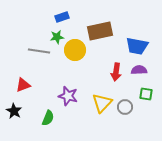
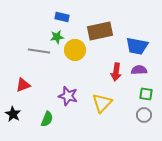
blue rectangle: rotated 32 degrees clockwise
gray circle: moved 19 px right, 8 px down
black star: moved 1 px left, 3 px down
green semicircle: moved 1 px left, 1 px down
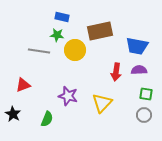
green star: moved 2 px up; rotated 16 degrees clockwise
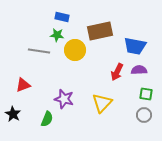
blue trapezoid: moved 2 px left
red arrow: moved 1 px right; rotated 18 degrees clockwise
purple star: moved 4 px left, 3 px down
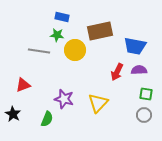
yellow triangle: moved 4 px left
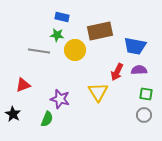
purple star: moved 4 px left
yellow triangle: moved 11 px up; rotated 15 degrees counterclockwise
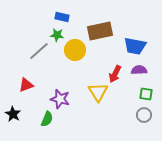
gray line: rotated 50 degrees counterclockwise
red arrow: moved 2 px left, 2 px down
red triangle: moved 3 px right
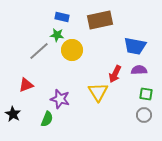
brown rectangle: moved 11 px up
yellow circle: moved 3 px left
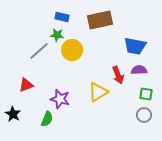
red arrow: moved 3 px right, 1 px down; rotated 48 degrees counterclockwise
yellow triangle: rotated 30 degrees clockwise
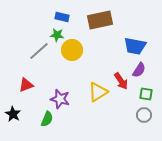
purple semicircle: rotated 126 degrees clockwise
red arrow: moved 3 px right, 6 px down; rotated 12 degrees counterclockwise
